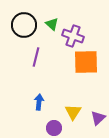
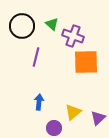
black circle: moved 2 px left, 1 px down
yellow triangle: rotated 18 degrees clockwise
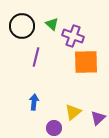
blue arrow: moved 5 px left
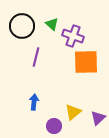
purple circle: moved 2 px up
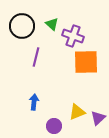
yellow triangle: moved 4 px right; rotated 18 degrees clockwise
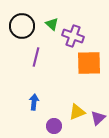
orange square: moved 3 px right, 1 px down
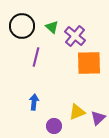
green triangle: moved 3 px down
purple cross: moved 2 px right; rotated 20 degrees clockwise
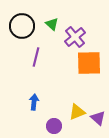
green triangle: moved 3 px up
purple cross: moved 1 px down; rotated 10 degrees clockwise
purple triangle: rotated 35 degrees counterclockwise
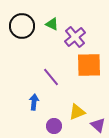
green triangle: rotated 16 degrees counterclockwise
purple line: moved 15 px right, 20 px down; rotated 54 degrees counterclockwise
orange square: moved 2 px down
purple triangle: moved 7 px down
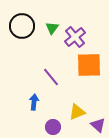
green triangle: moved 4 px down; rotated 40 degrees clockwise
purple circle: moved 1 px left, 1 px down
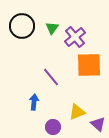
purple triangle: moved 1 px up
